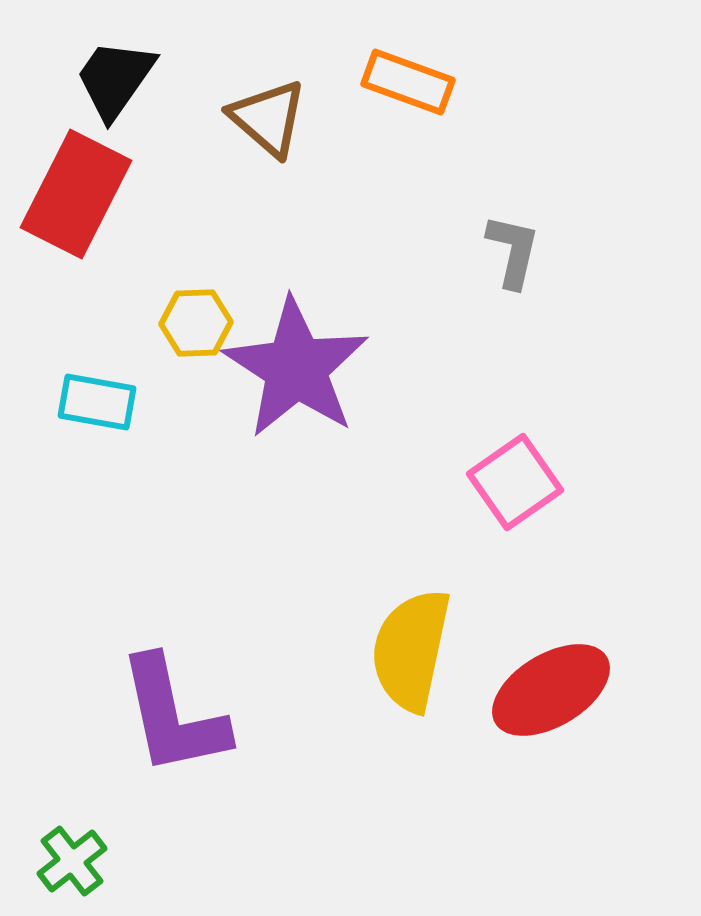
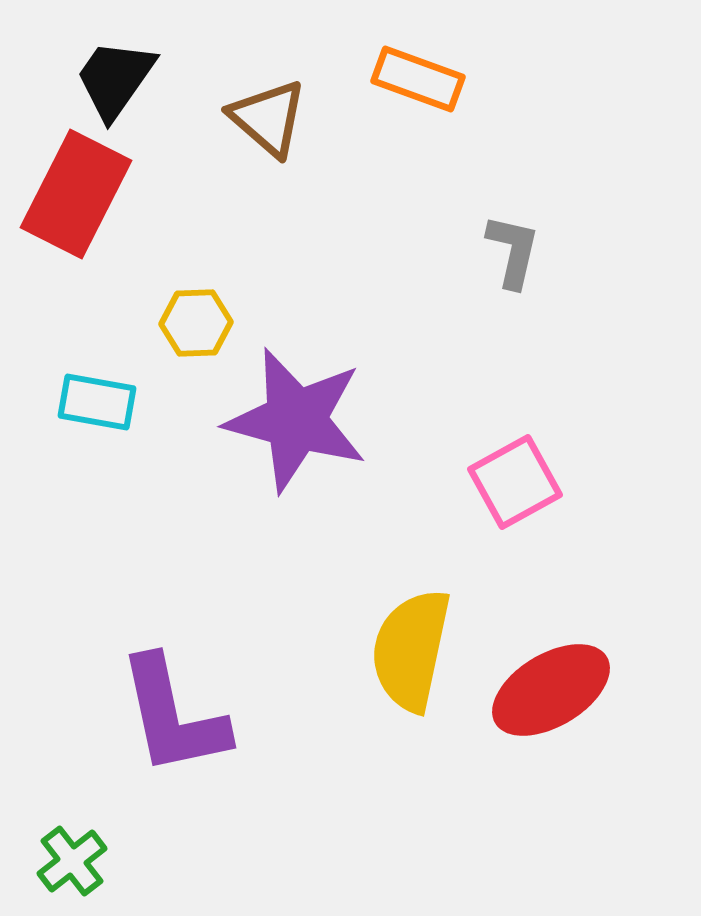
orange rectangle: moved 10 px right, 3 px up
purple star: moved 52 px down; rotated 18 degrees counterclockwise
pink square: rotated 6 degrees clockwise
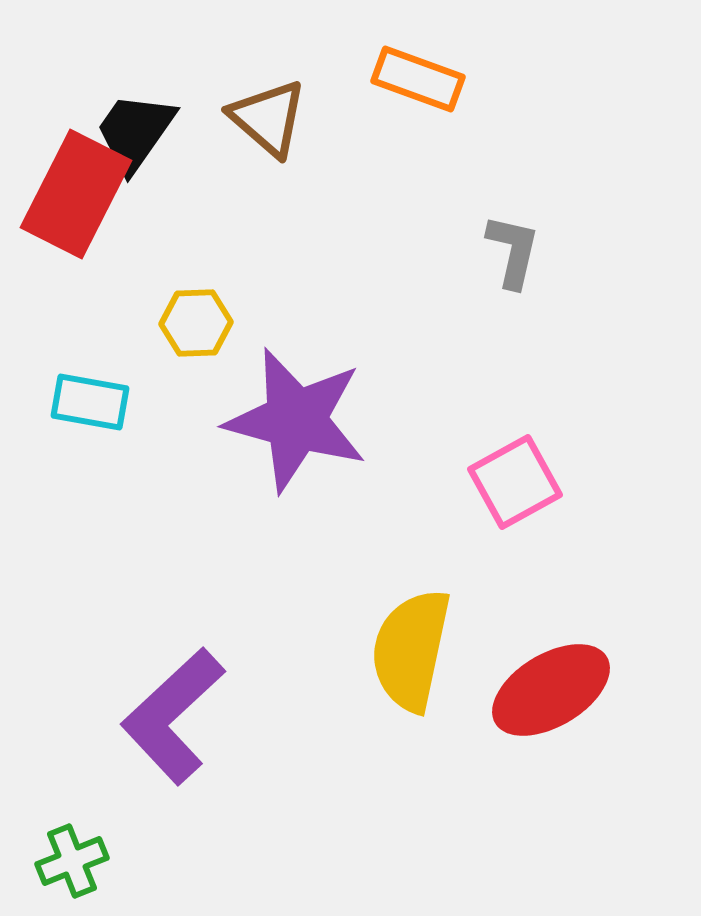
black trapezoid: moved 20 px right, 53 px down
cyan rectangle: moved 7 px left
purple L-shape: rotated 59 degrees clockwise
green cross: rotated 16 degrees clockwise
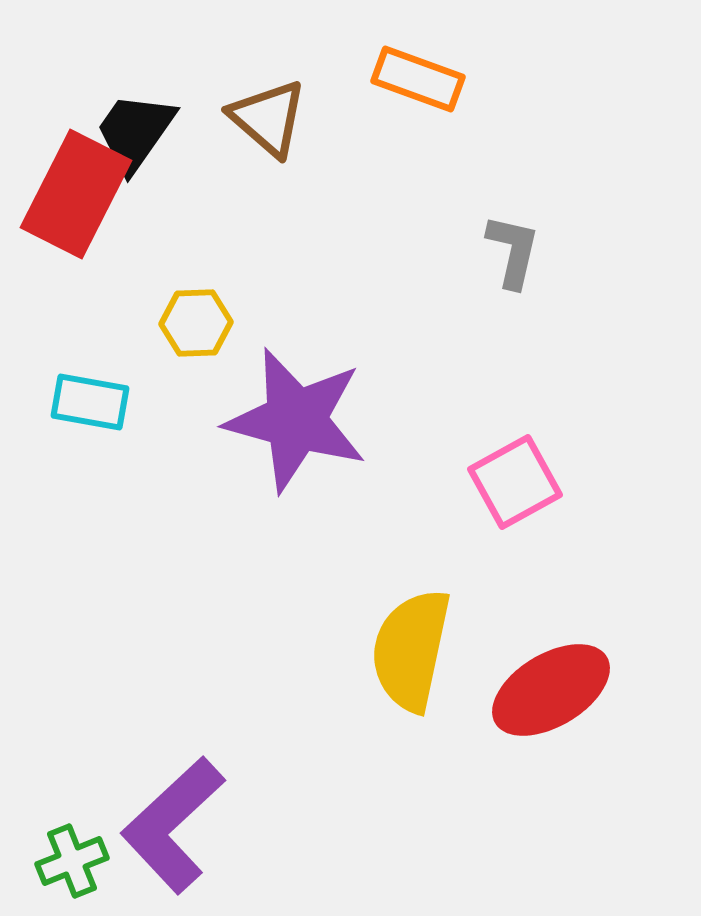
purple L-shape: moved 109 px down
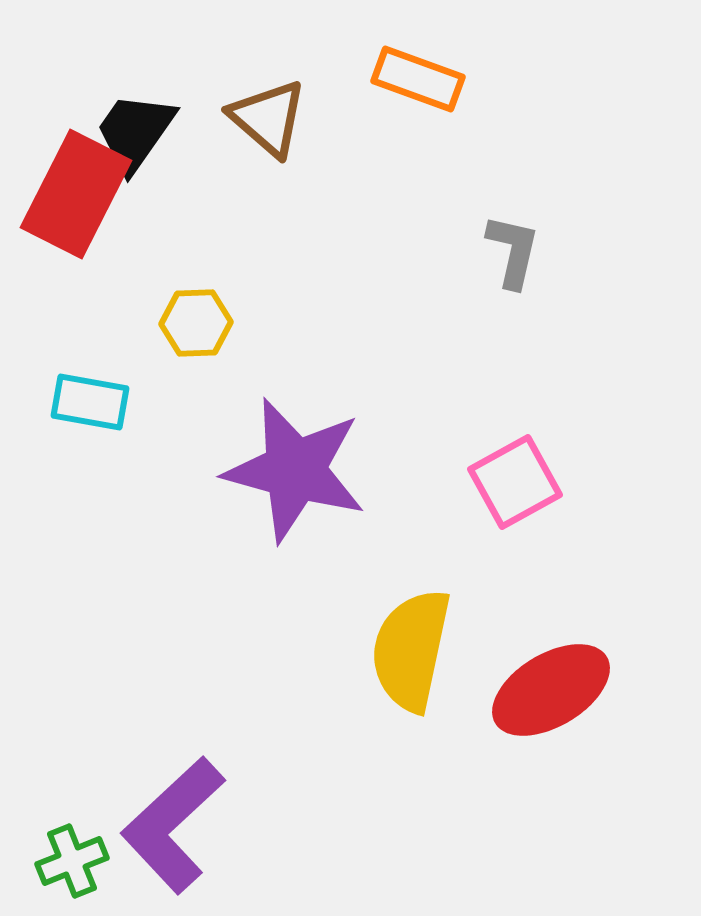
purple star: moved 1 px left, 50 px down
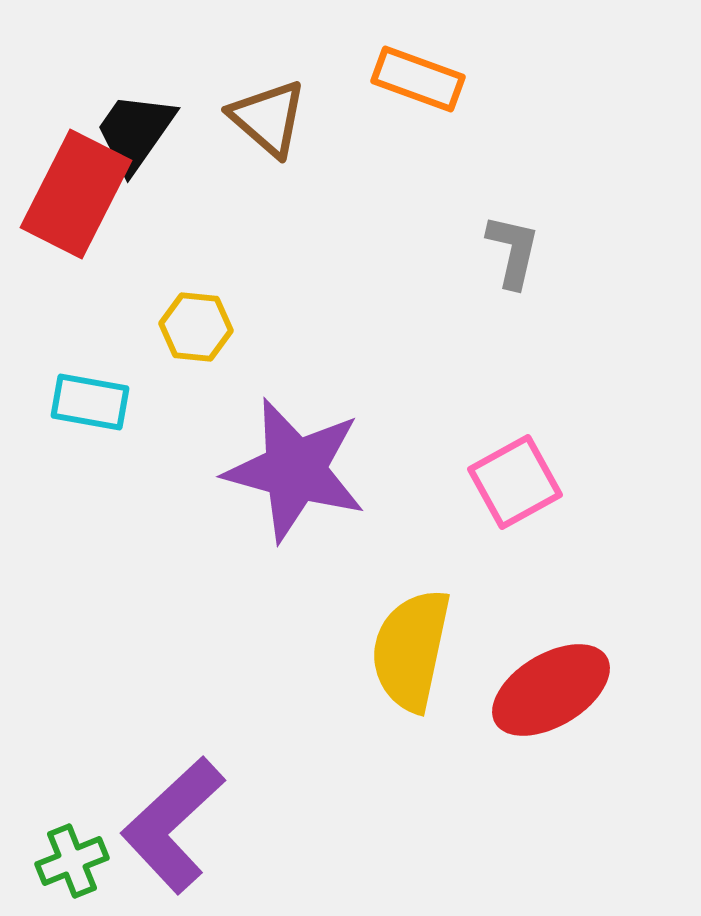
yellow hexagon: moved 4 px down; rotated 8 degrees clockwise
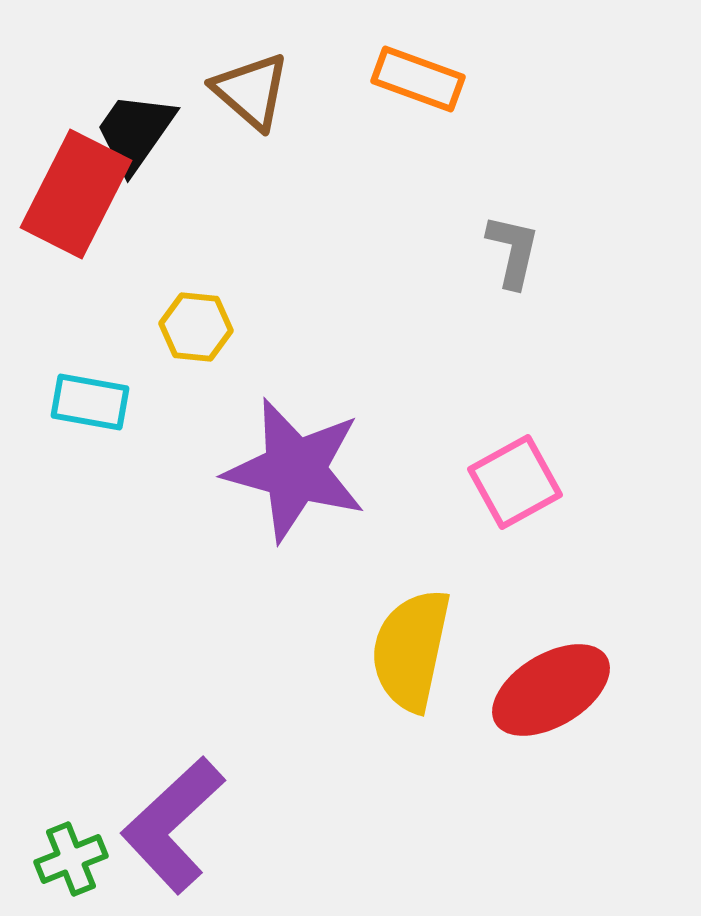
brown triangle: moved 17 px left, 27 px up
green cross: moved 1 px left, 2 px up
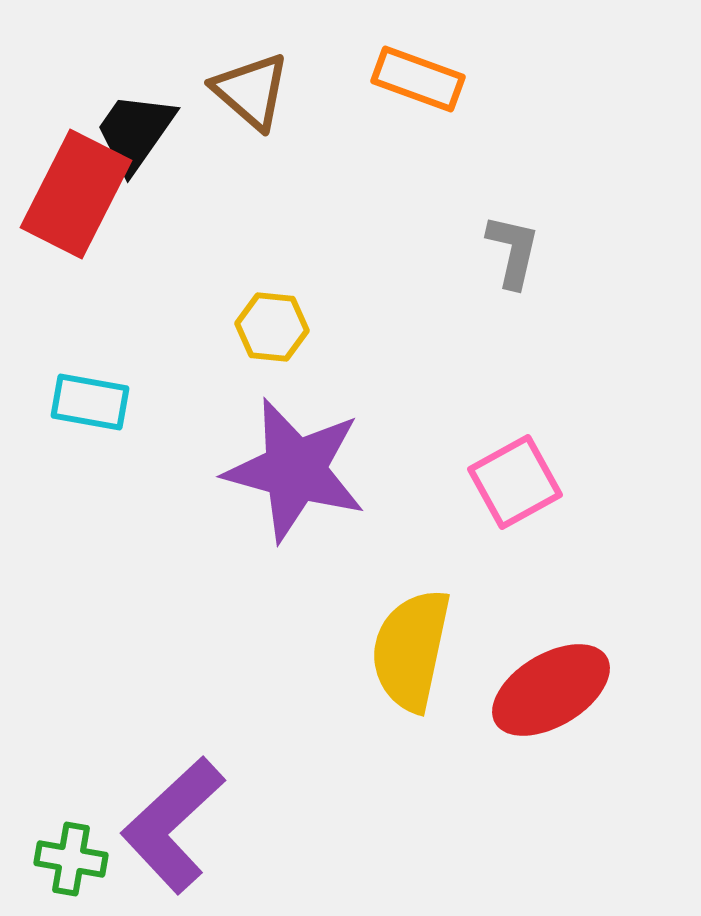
yellow hexagon: moved 76 px right
green cross: rotated 32 degrees clockwise
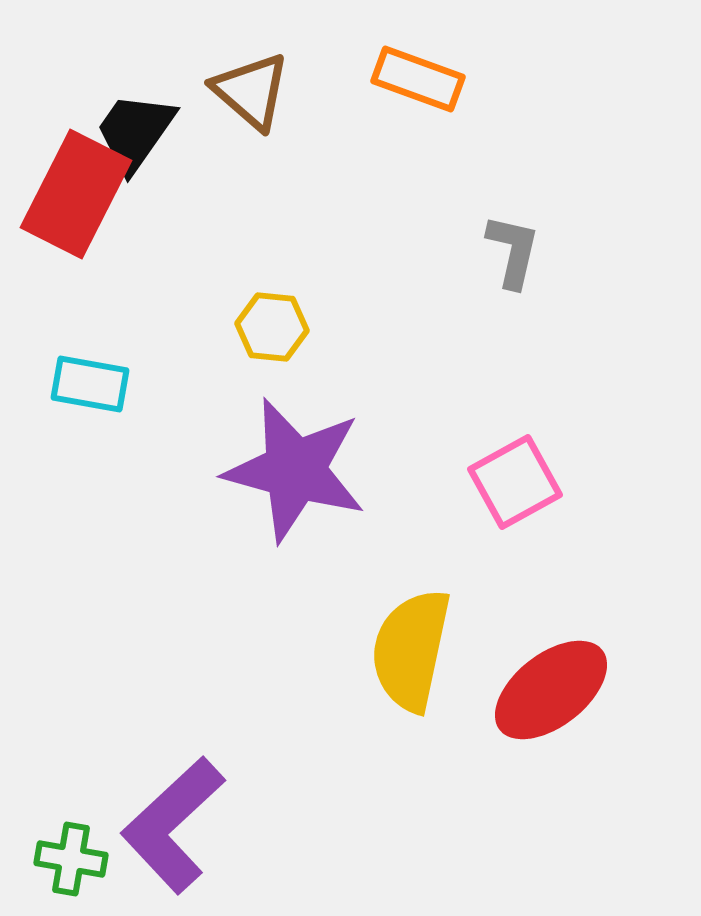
cyan rectangle: moved 18 px up
red ellipse: rotated 7 degrees counterclockwise
